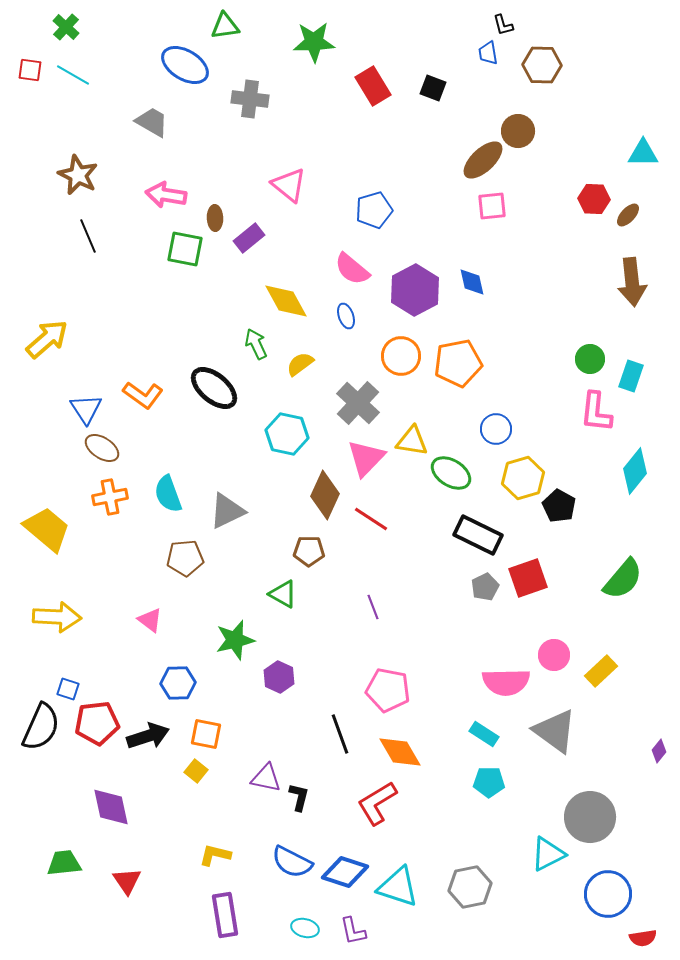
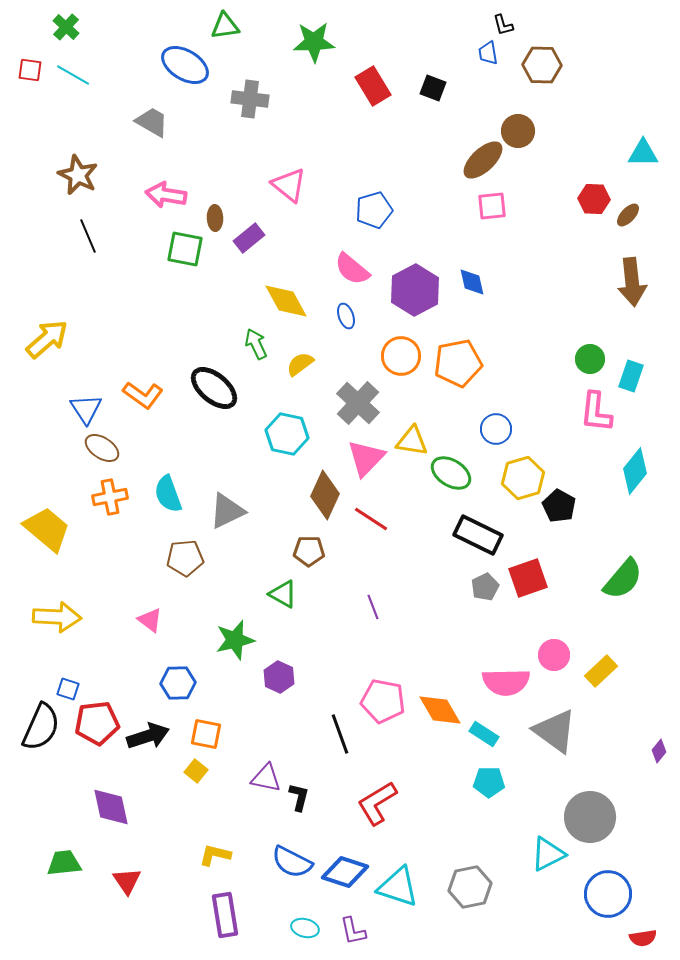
pink pentagon at (388, 690): moved 5 px left, 11 px down
orange diamond at (400, 752): moved 40 px right, 42 px up
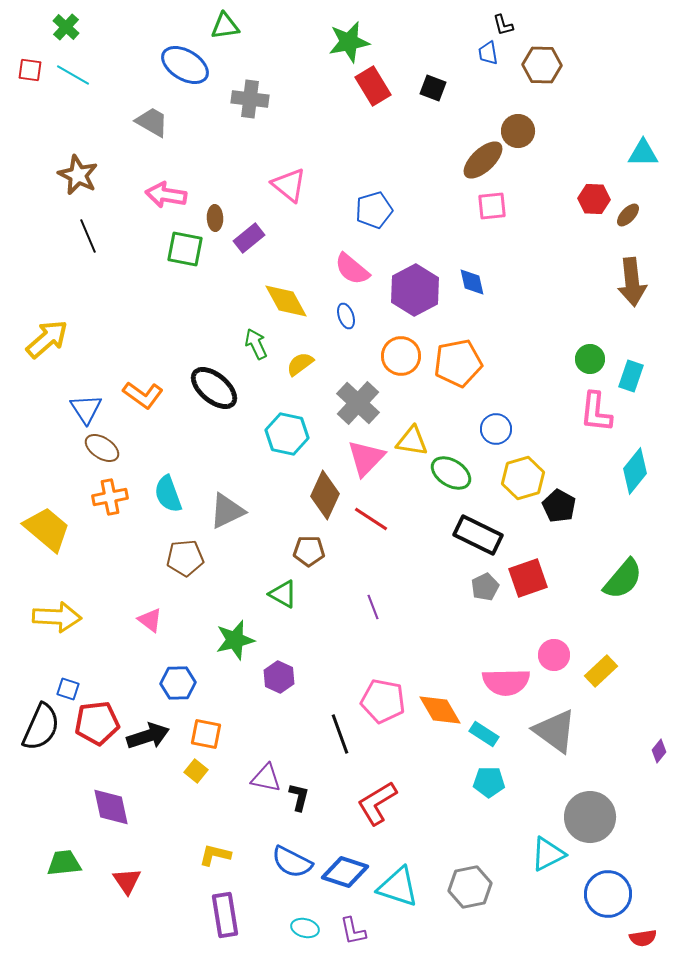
green star at (314, 42): moved 35 px right; rotated 9 degrees counterclockwise
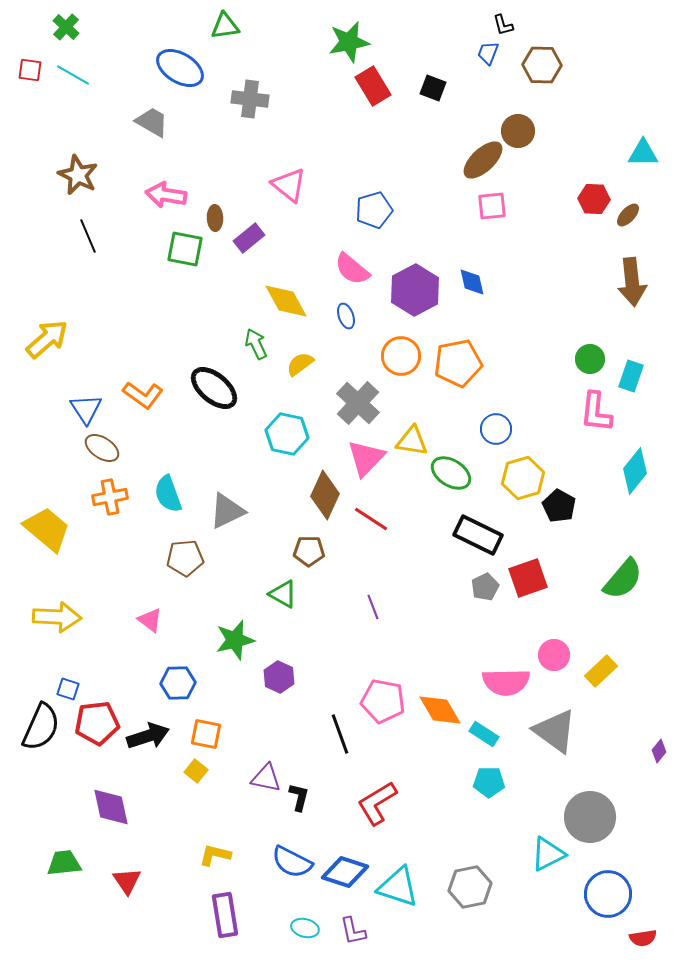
blue trapezoid at (488, 53): rotated 30 degrees clockwise
blue ellipse at (185, 65): moved 5 px left, 3 px down
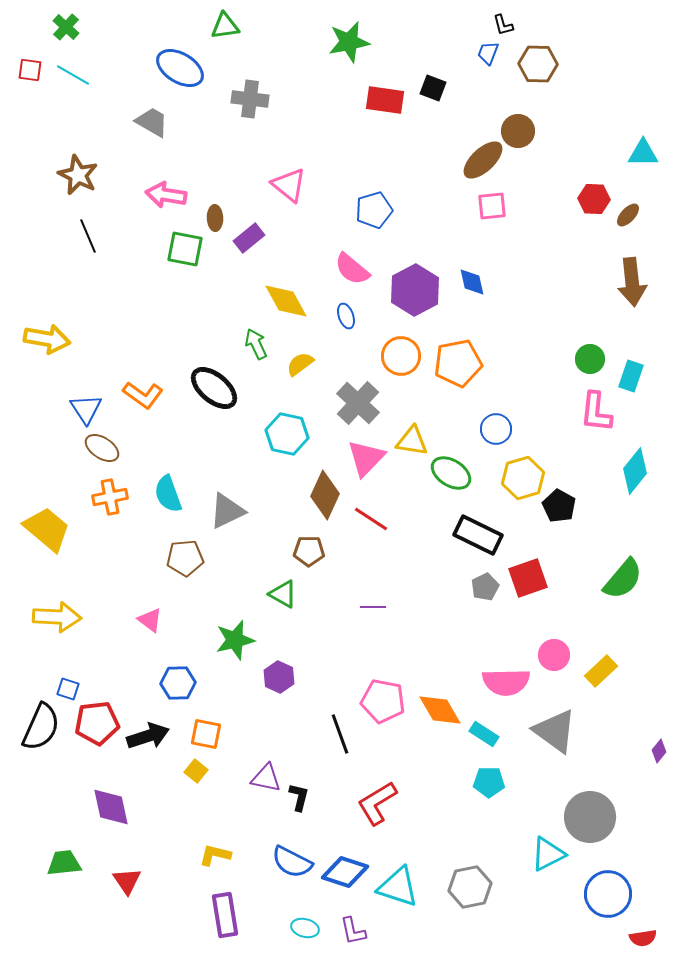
brown hexagon at (542, 65): moved 4 px left, 1 px up
red rectangle at (373, 86): moved 12 px right, 14 px down; rotated 51 degrees counterclockwise
yellow arrow at (47, 339): rotated 51 degrees clockwise
purple line at (373, 607): rotated 70 degrees counterclockwise
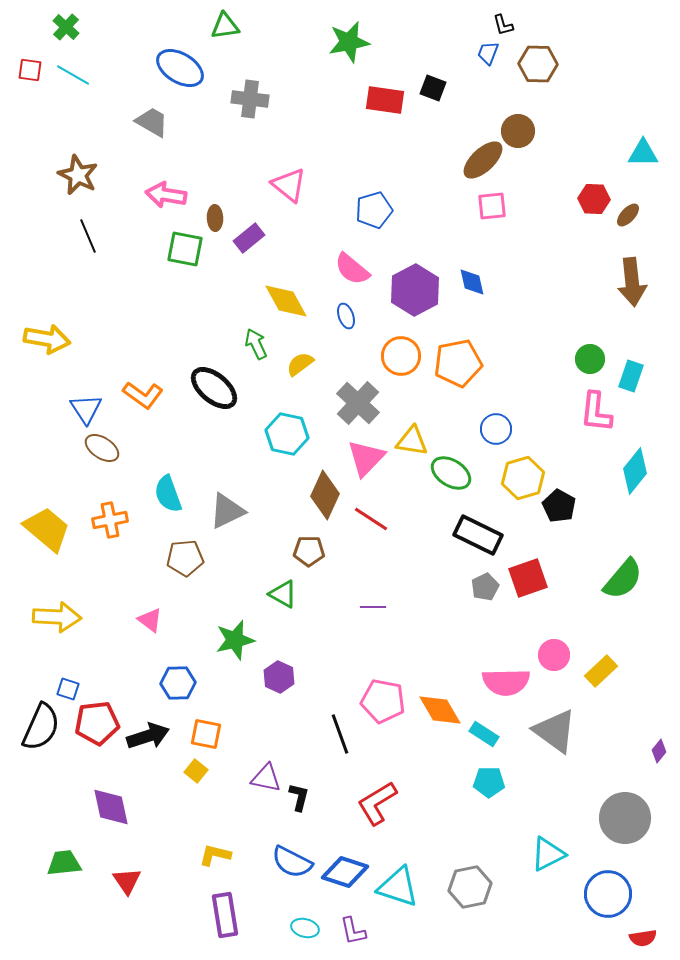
orange cross at (110, 497): moved 23 px down
gray circle at (590, 817): moved 35 px right, 1 px down
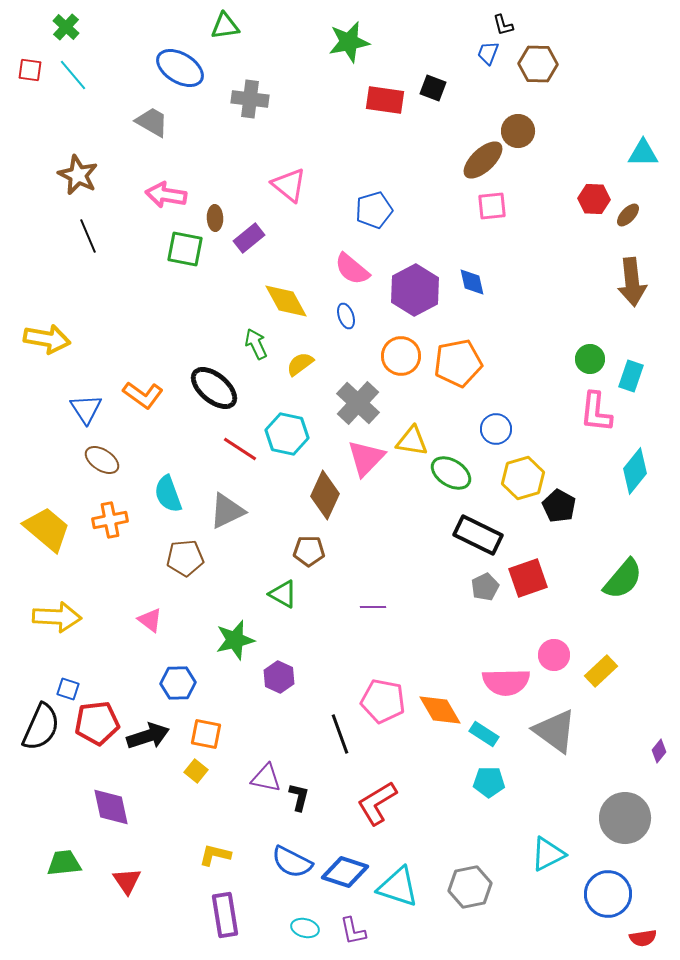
cyan line at (73, 75): rotated 20 degrees clockwise
brown ellipse at (102, 448): moved 12 px down
red line at (371, 519): moved 131 px left, 70 px up
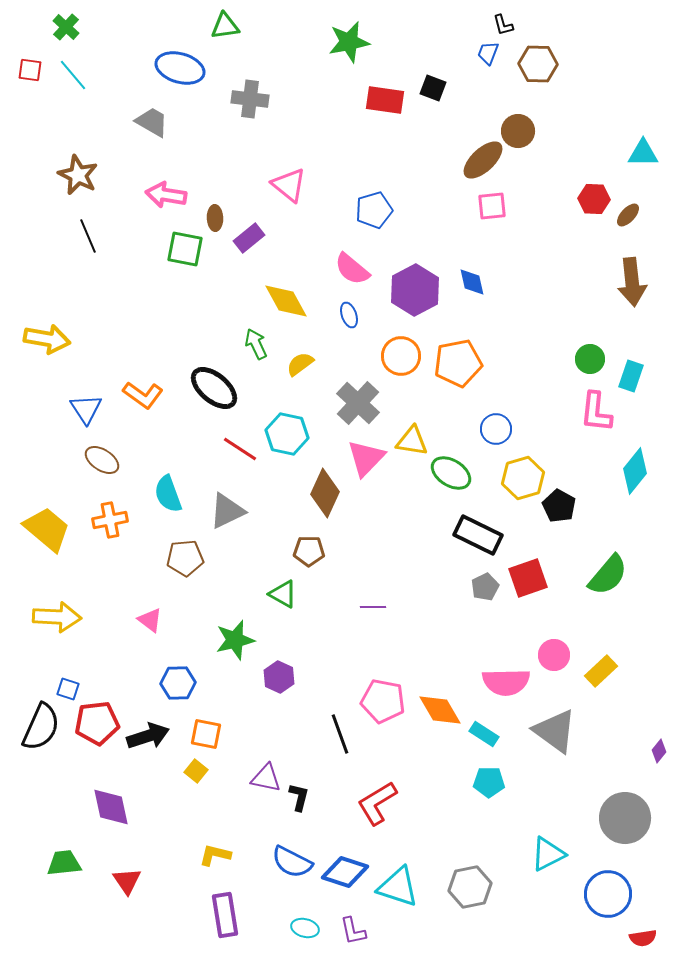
blue ellipse at (180, 68): rotated 15 degrees counterclockwise
blue ellipse at (346, 316): moved 3 px right, 1 px up
brown diamond at (325, 495): moved 2 px up
green semicircle at (623, 579): moved 15 px left, 4 px up
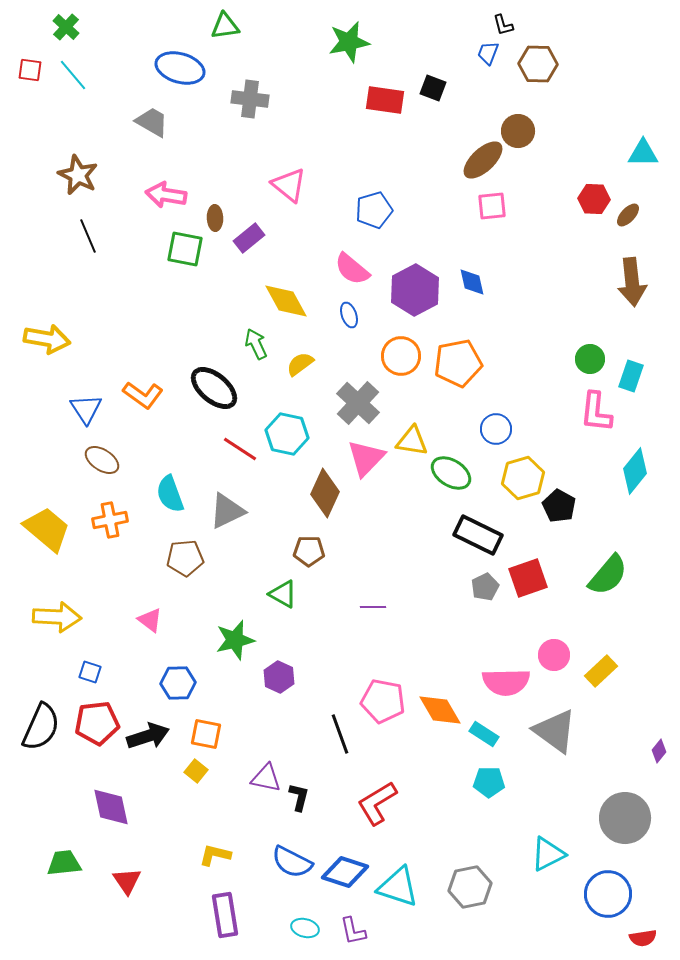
cyan semicircle at (168, 494): moved 2 px right
blue square at (68, 689): moved 22 px right, 17 px up
